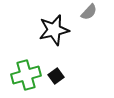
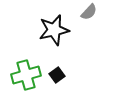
black square: moved 1 px right, 1 px up
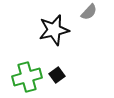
green cross: moved 1 px right, 2 px down
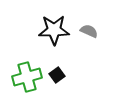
gray semicircle: moved 19 px down; rotated 108 degrees counterclockwise
black star: rotated 12 degrees clockwise
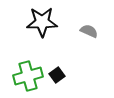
black star: moved 12 px left, 8 px up
green cross: moved 1 px right, 1 px up
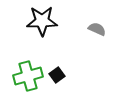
black star: moved 1 px up
gray semicircle: moved 8 px right, 2 px up
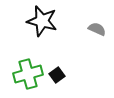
black star: rotated 16 degrees clockwise
green cross: moved 2 px up
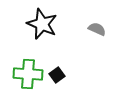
black star: moved 3 px down; rotated 8 degrees clockwise
green cross: rotated 20 degrees clockwise
